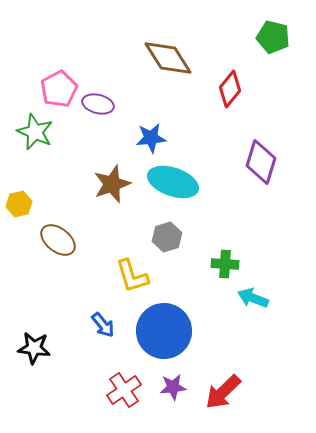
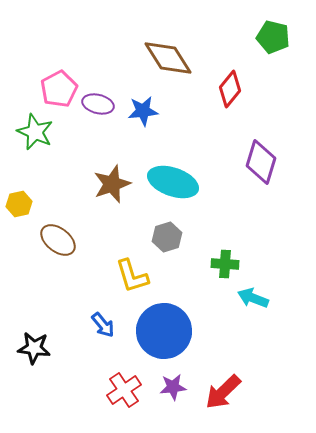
blue star: moved 8 px left, 27 px up
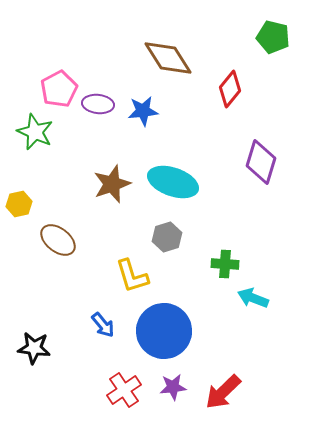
purple ellipse: rotated 8 degrees counterclockwise
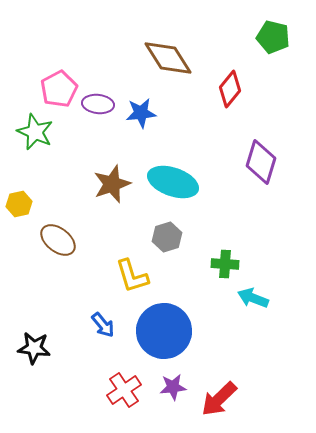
blue star: moved 2 px left, 2 px down
red arrow: moved 4 px left, 7 px down
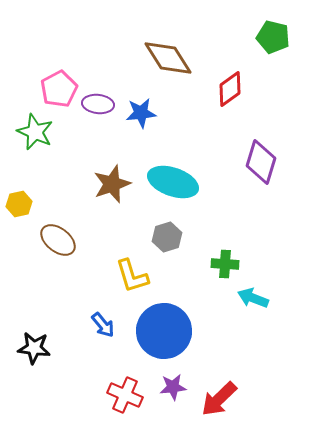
red diamond: rotated 15 degrees clockwise
red cross: moved 1 px right, 5 px down; rotated 32 degrees counterclockwise
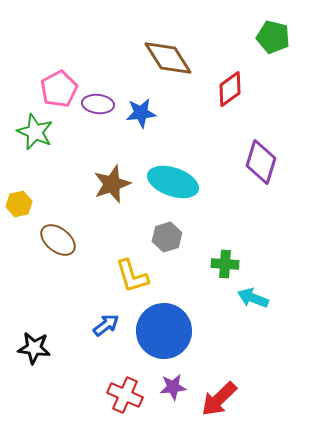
blue arrow: moved 3 px right; rotated 88 degrees counterclockwise
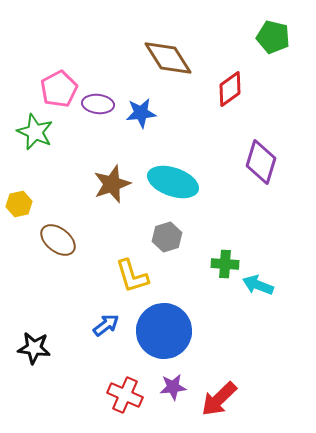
cyan arrow: moved 5 px right, 13 px up
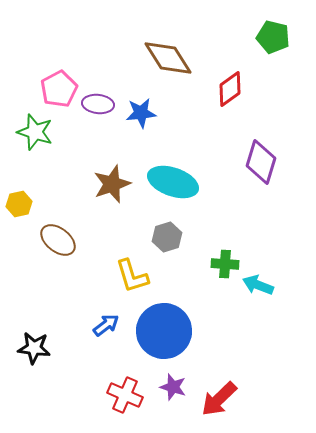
green star: rotated 6 degrees counterclockwise
purple star: rotated 24 degrees clockwise
